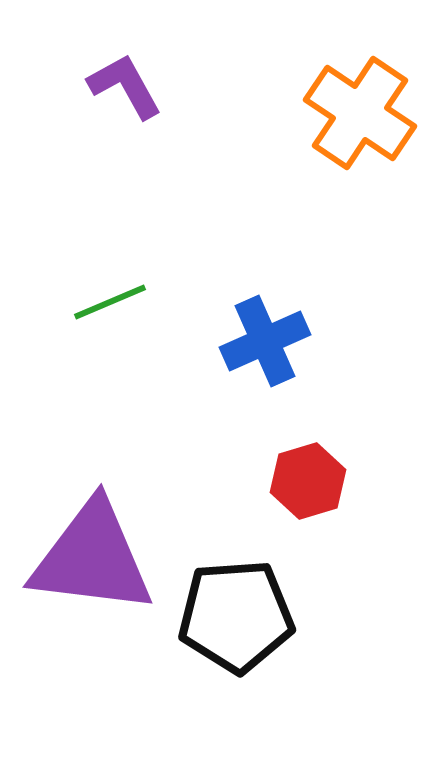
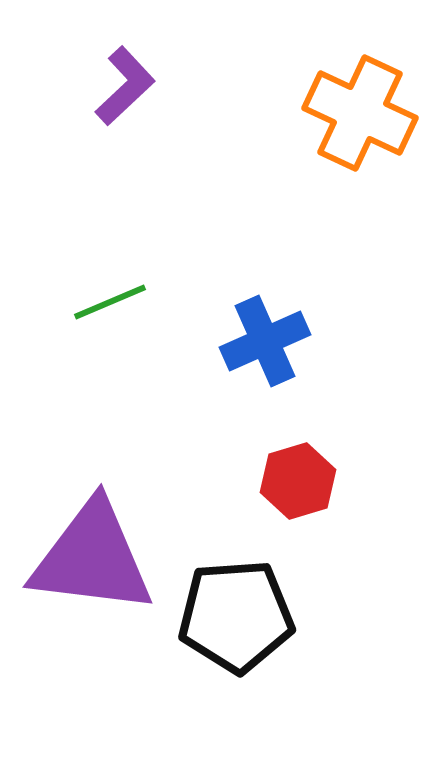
purple L-shape: rotated 76 degrees clockwise
orange cross: rotated 9 degrees counterclockwise
red hexagon: moved 10 px left
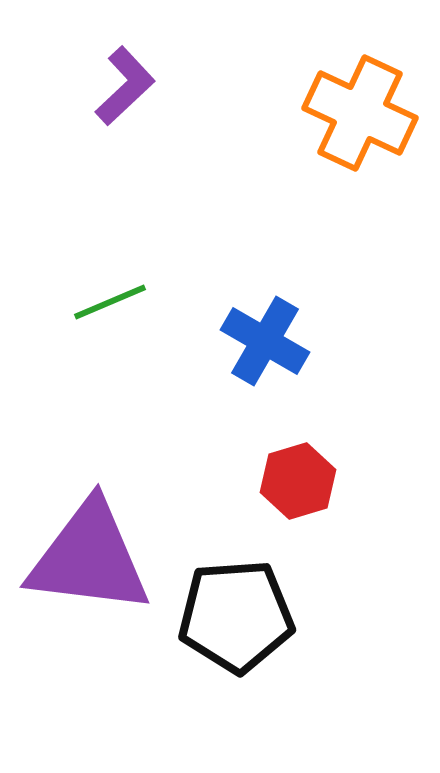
blue cross: rotated 36 degrees counterclockwise
purple triangle: moved 3 px left
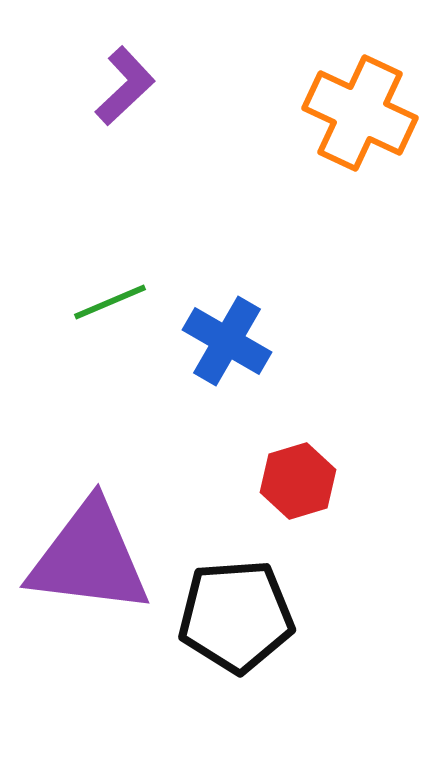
blue cross: moved 38 px left
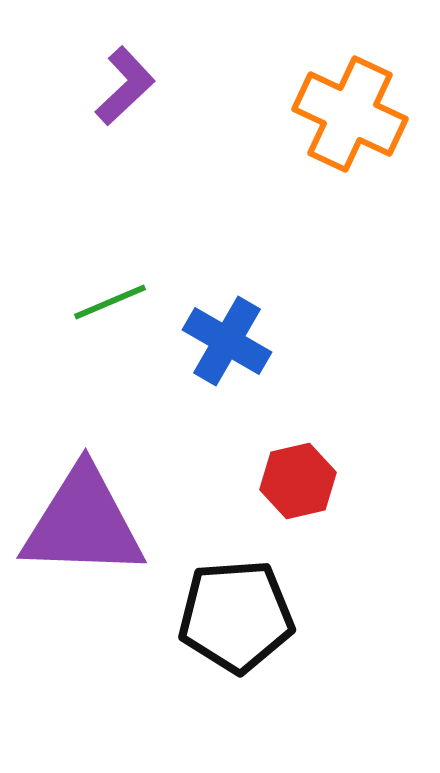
orange cross: moved 10 px left, 1 px down
red hexagon: rotated 4 degrees clockwise
purple triangle: moved 6 px left, 35 px up; rotated 5 degrees counterclockwise
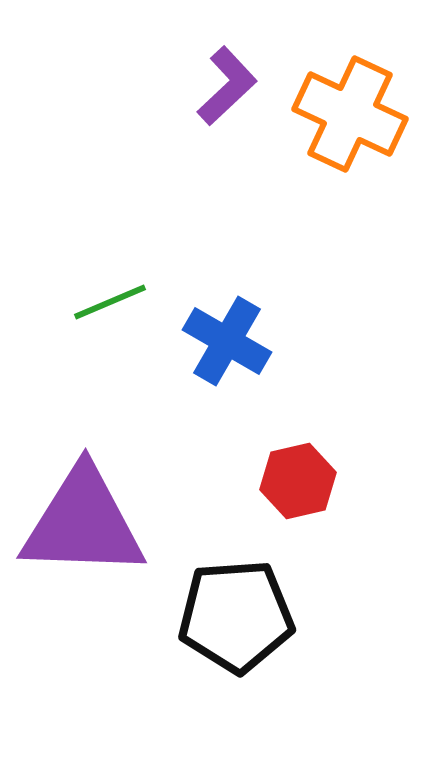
purple L-shape: moved 102 px right
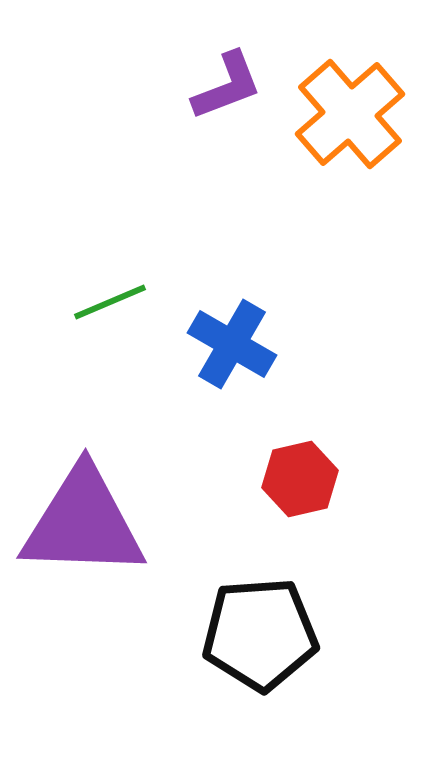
purple L-shape: rotated 22 degrees clockwise
orange cross: rotated 24 degrees clockwise
blue cross: moved 5 px right, 3 px down
red hexagon: moved 2 px right, 2 px up
black pentagon: moved 24 px right, 18 px down
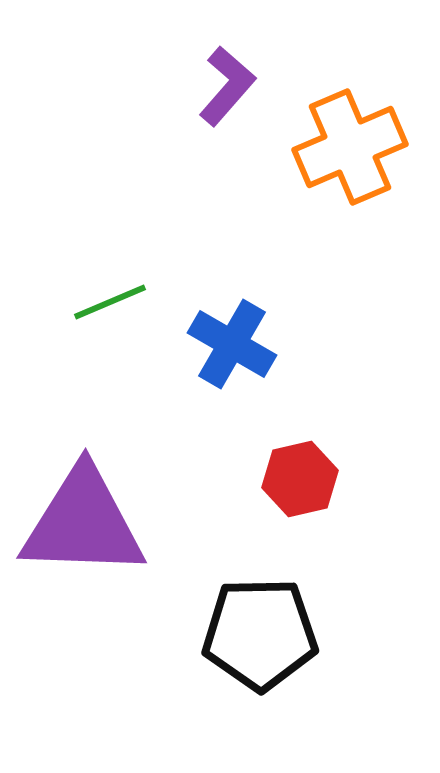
purple L-shape: rotated 28 degrees counterclockwise
orange cross: moved 33 px down; rotated 18 degrees clockwise
black pentagon: rotated 3 degrees clockwise
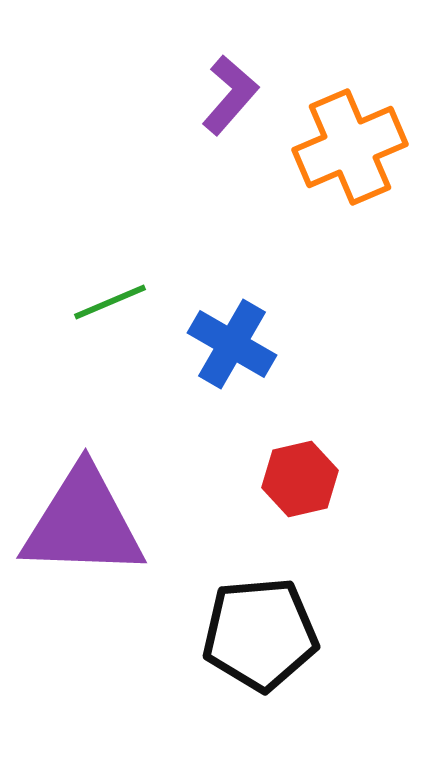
purple L-shape: moved 3 px right, 9 px down
black pentagon: rotated 4 degrees counterclockwise
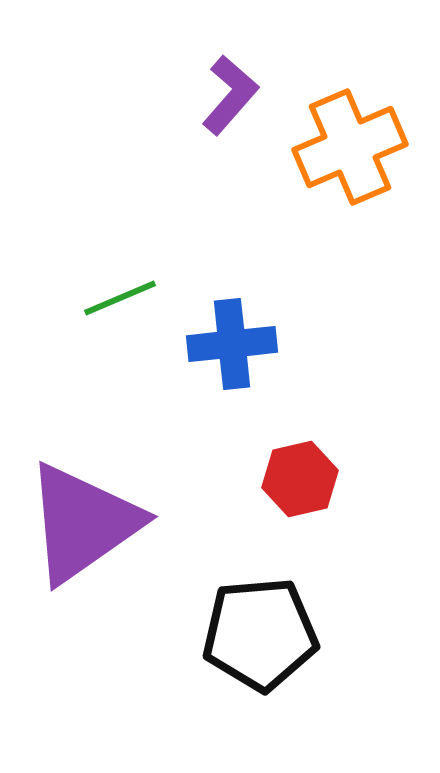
green line: moved 10 px right, 4 px up
blue cross: rotated 36 degrees counterclockwise
purple triangle: rotated 37 degrees counterclockwise
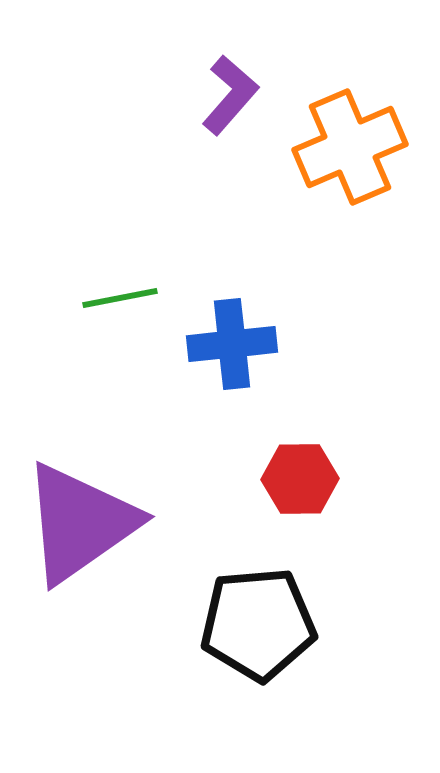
green line: rotated 12 degrees clockwise
red hexagon: rotated 12 degrees clockwise
purple triangle: moved 3 px left
black pentagon: moved 2 px left, 10 px up
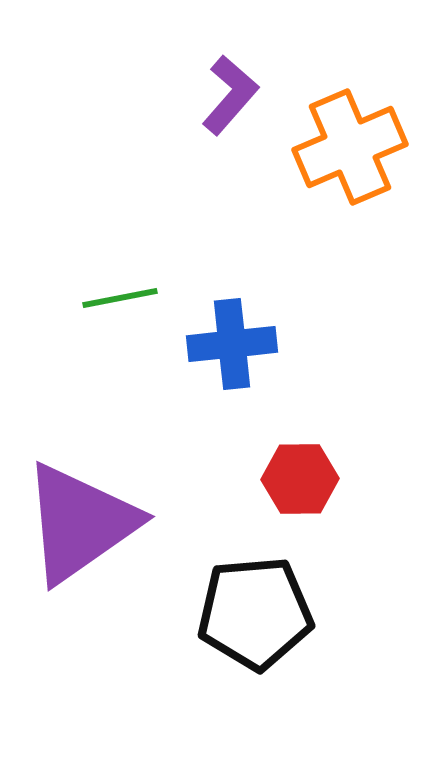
black pentagon: moved 3 px left, 11 px up
